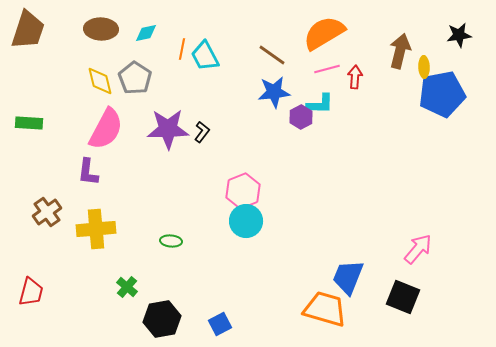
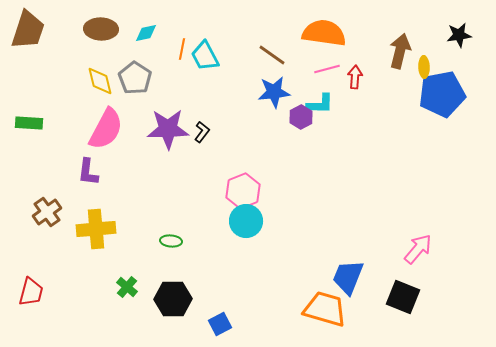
orange semicircle: rotated 39 degrees clockwise
black hexagon: moved 11 px right, 20 px up; rotated 9 degrees clockwise
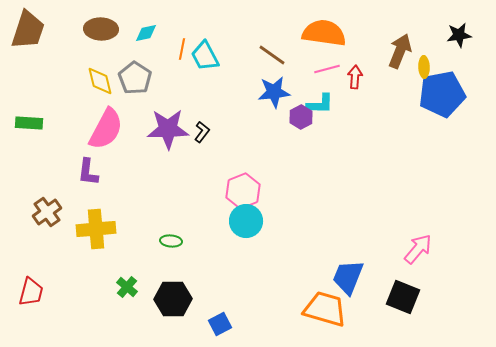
brown arrow: rotated 8 degrees clockwise
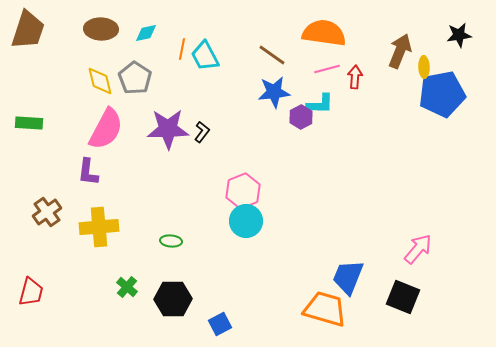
yellow cross: moved 3 px right, 2 px up
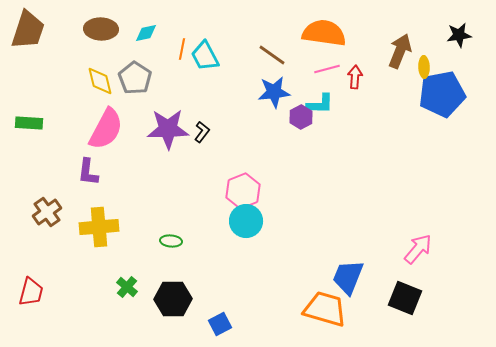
black square: moved 2 px right, 1 px down
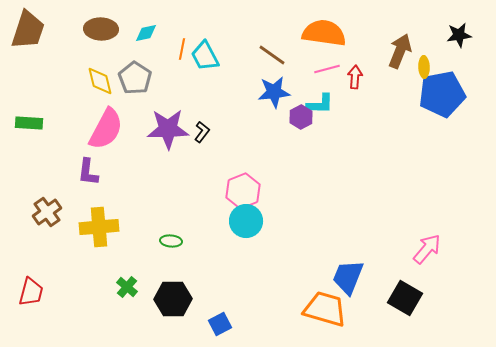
pink arrow: moved 9 px right
black square: rotated 8 degrees clockwise
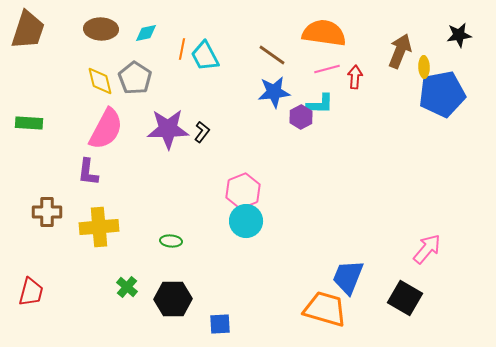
brown cross: rotated 36 degrees clockwise
blue square: rotated 25 degrees clockwise
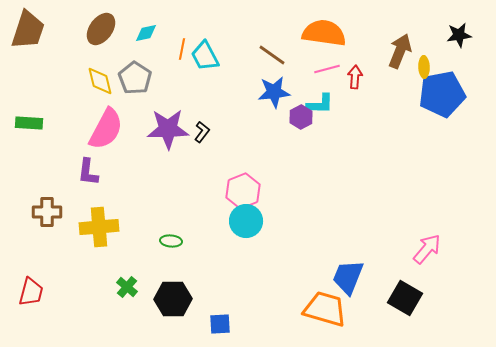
brown ellipse: rotated 56 degrees counterclockwise
